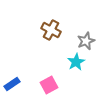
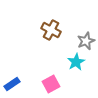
pink square: moved 2 px right, 1 px up
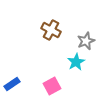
pink square: moved 1 px right, 2 px down
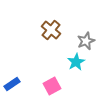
brown cross: rotated 12 degrees clockwise
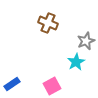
brown cross: moved 3 px left, 7 px up; rotated 18 degrees counterclockwise
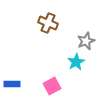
blue rectangle: rotated 35 degrees clockwise
